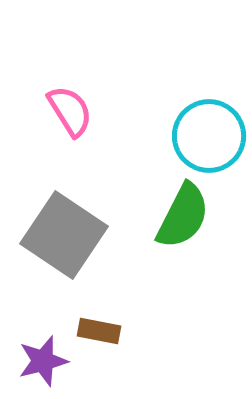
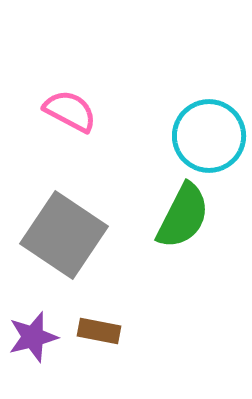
pink semicircle: rotated 30 degrees counterclockwise
purple star: moved 10 px left, 24 px up
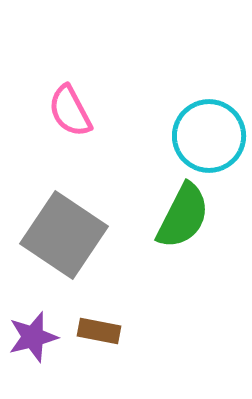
pink semicircle: rotated 146 degrees counterclockwise
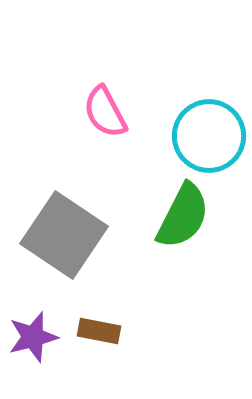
pink semicircle: moved 35 px right, 1 px down
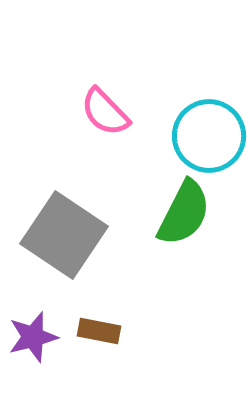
pink semicircle: rotated 16 degrees counterclockwise
green semicircle: moved 1 px right, 3 px up
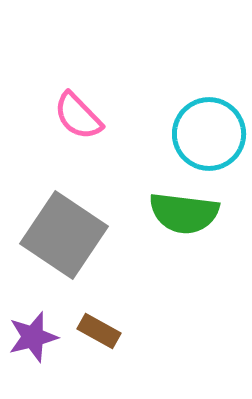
pink semicircle: moved 27 px left, 4 px down
cyan circle: moved 2 px up
green semicircle: rotated 70 degrees clockwise
brown rectangle: rotated 18 degrees clockwise
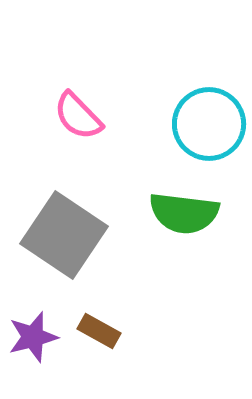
cyan circle: moved 10 px up
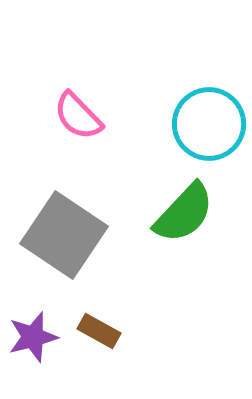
green semicircle: rotated 54 degrees counterclockwise
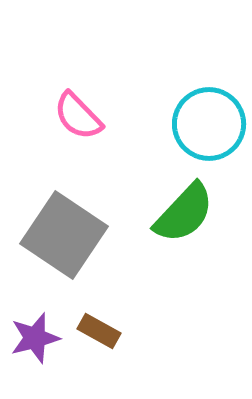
purple star: moved 2 px right, 1 px down
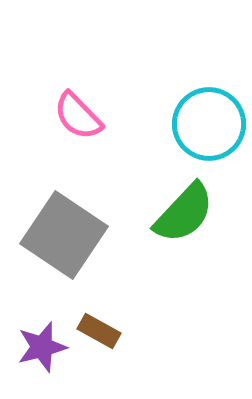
purple star: moved 7 px right, 9 px down
